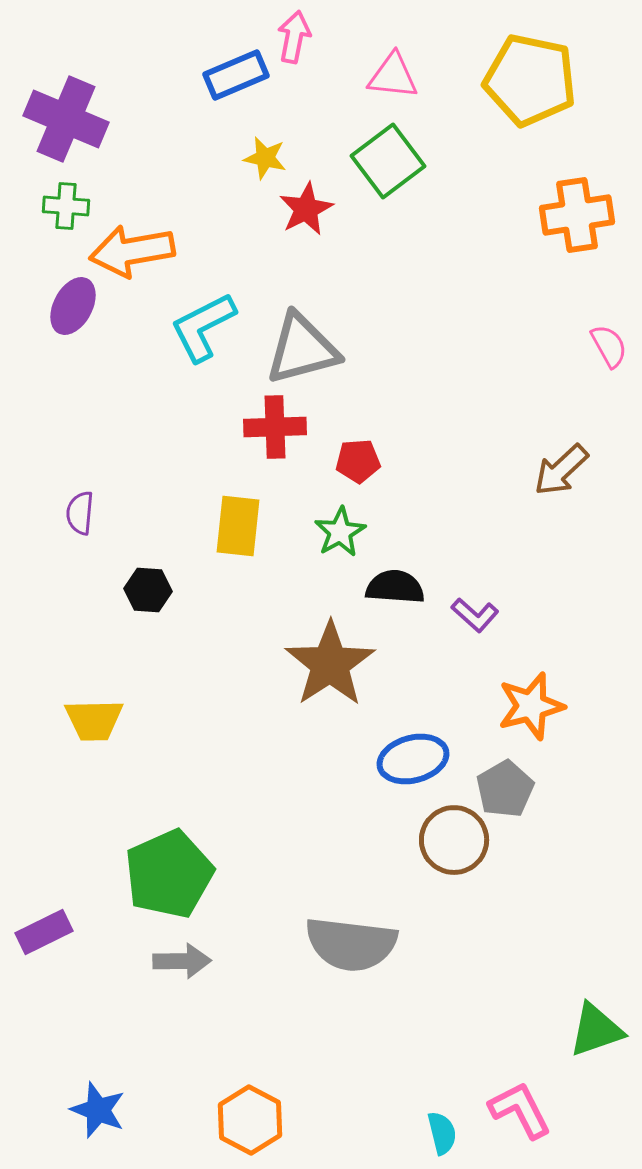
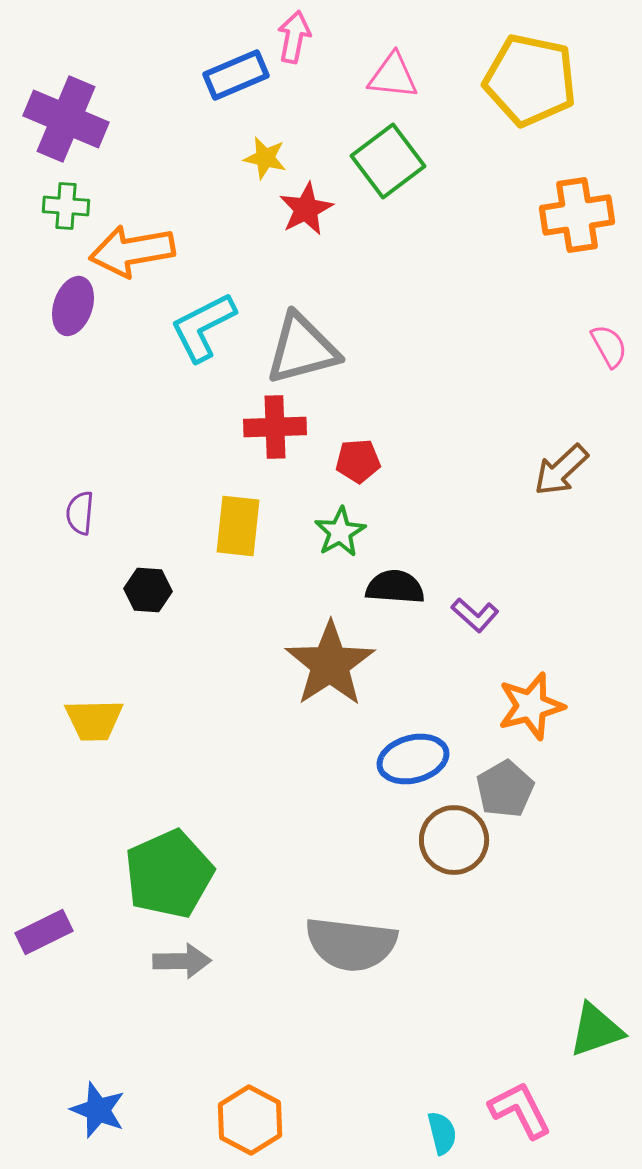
purple ellipse: rotated 10 degrees counterclockwise
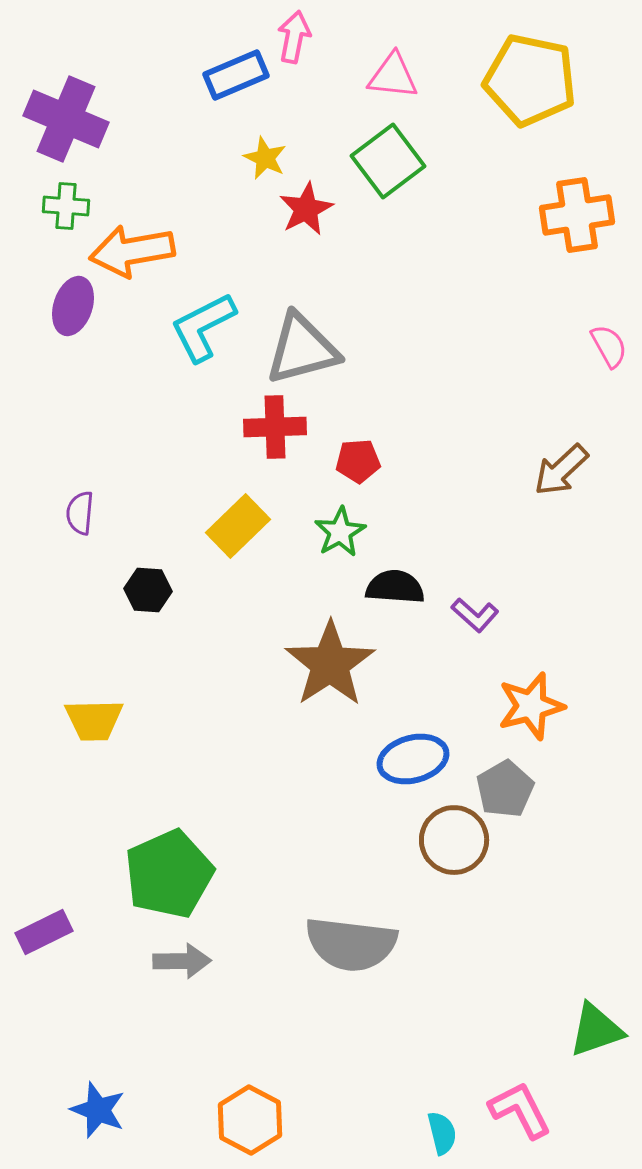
yellow star: rotated 12 degrees clockwise
yellow rectangle: rotated 40 degrees clockwise
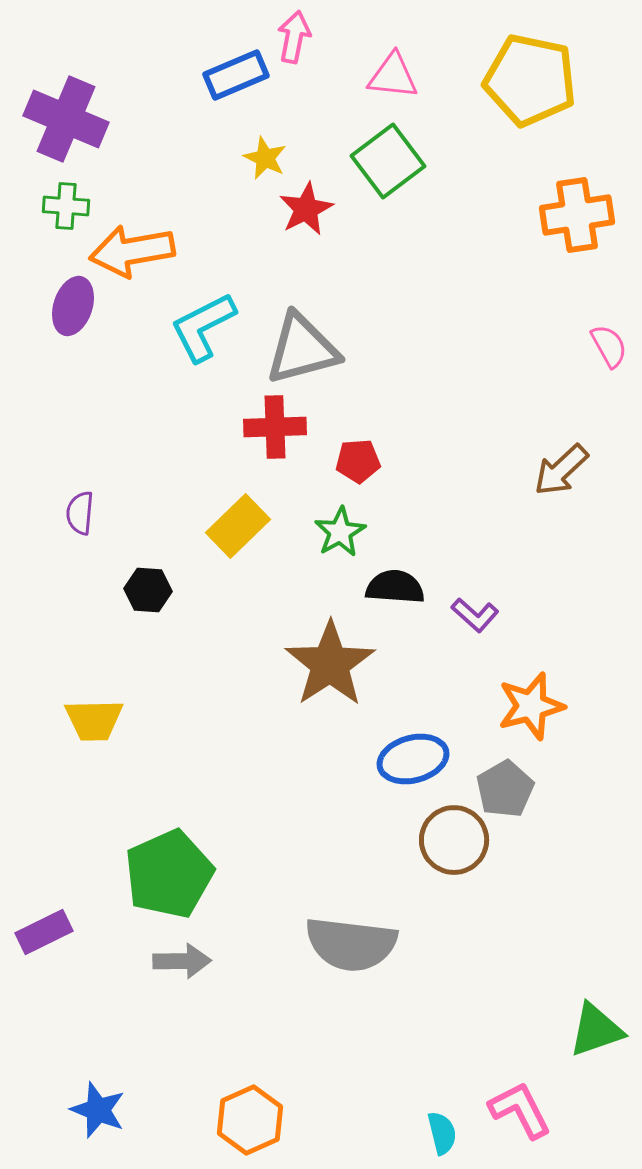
orange hexagon: rotated 8 degrees clockwise
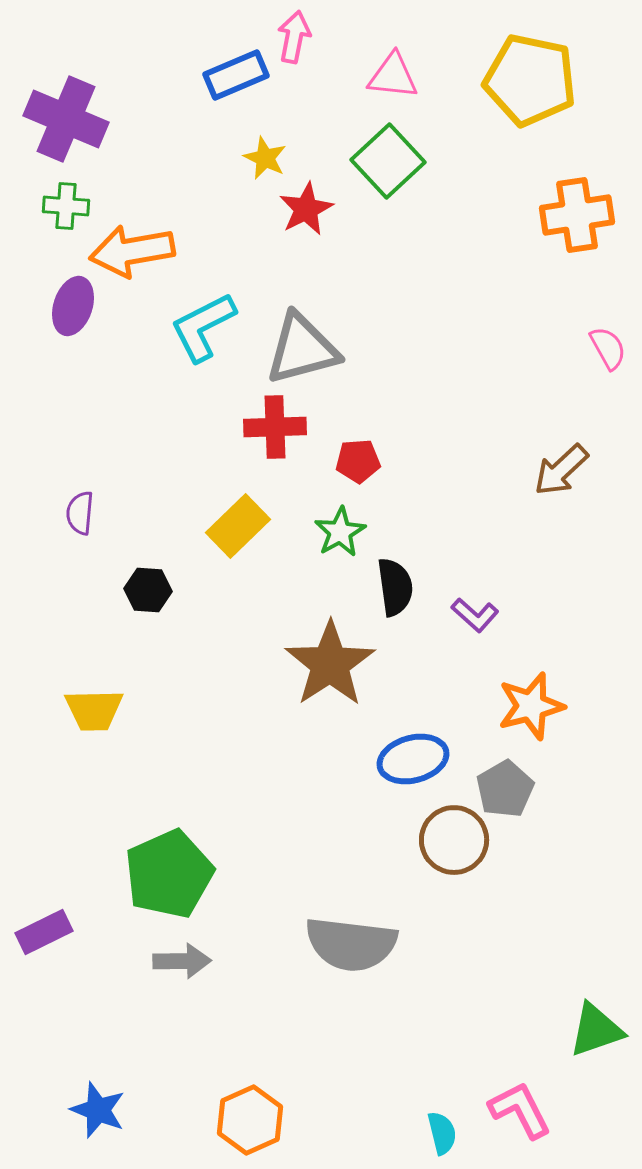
green square: rotated 6 degrees counterclockwise
pink semicircle: moved 1 px left, 2 px down
black semicircle: rotated 78 degrees clockwise
yellow trapezoid: moved 10 px up
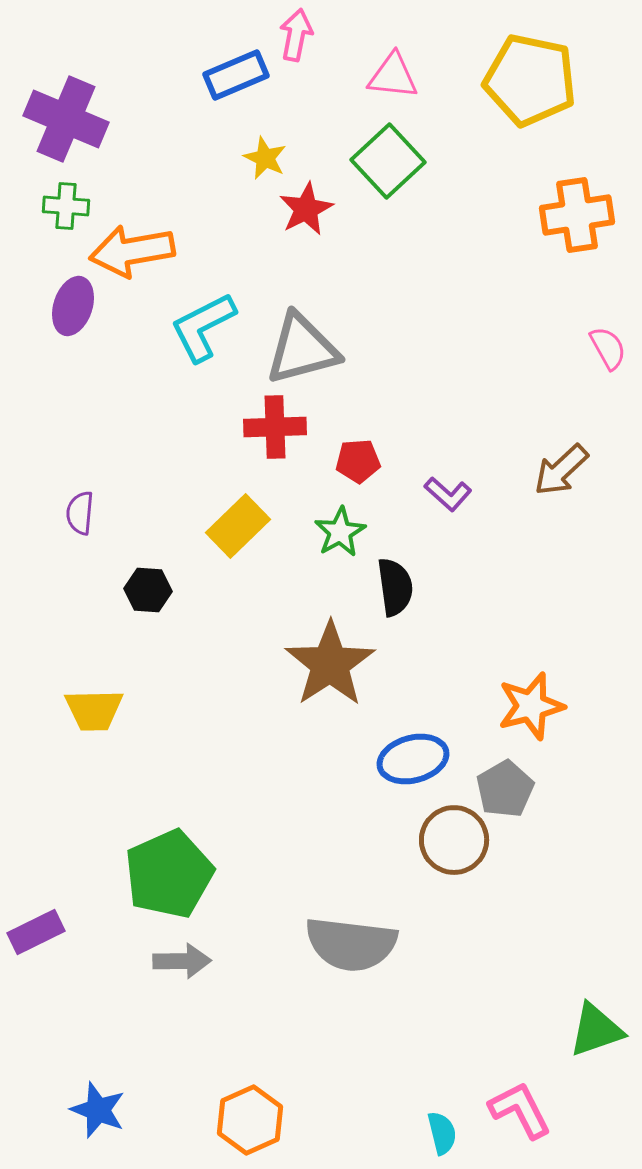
pink arrow: moved 2 px right, 2 px up
purple L-shape: moved 27 px left, 121 px up
purple rectangle: moved 8 px left
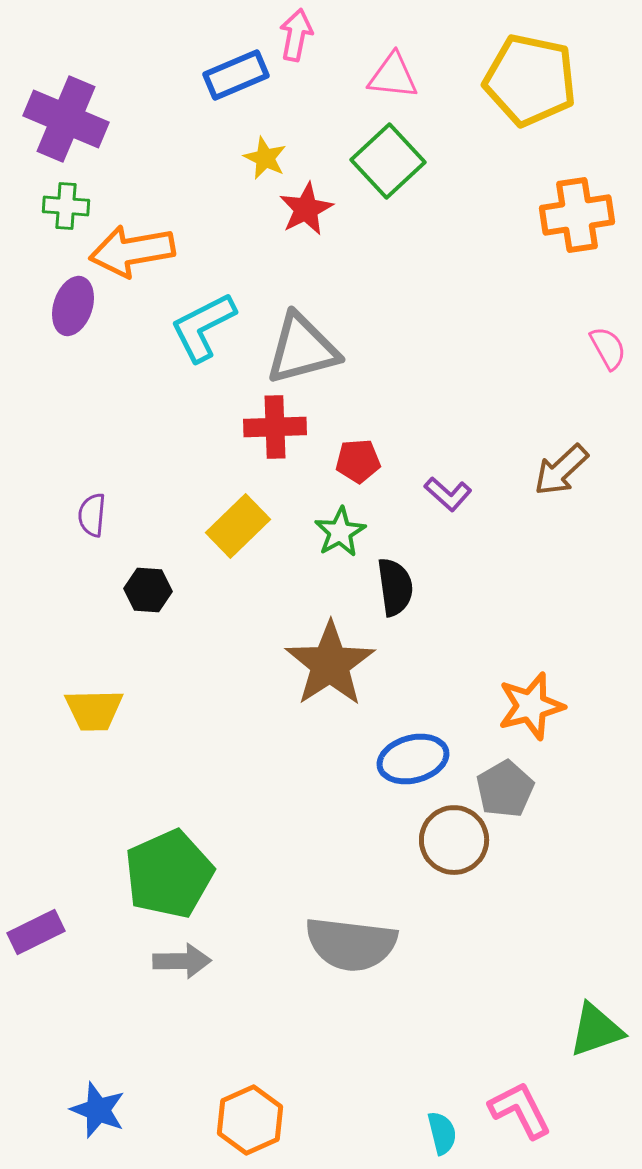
purple semicircle: moved 12 px right, 2 px down
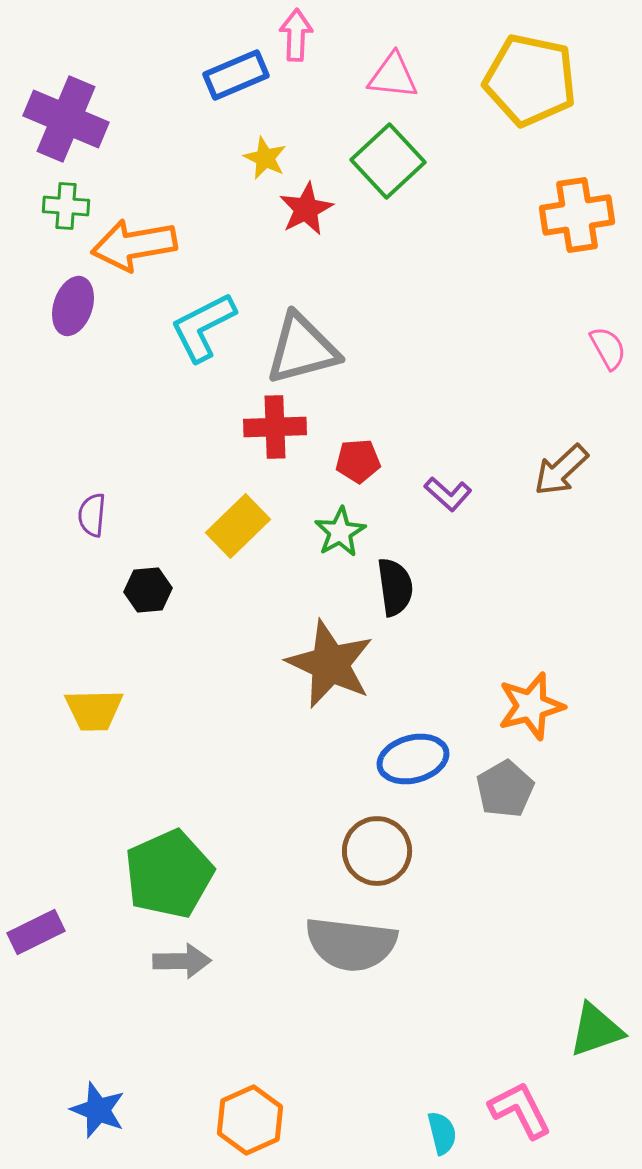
pink arrow: rotated 9 degrees counterclockwise
orange arrow: moved 2 px right, 6 px up
black hexagon: rotated 9 degrees counterclockwise
brown star: rotated 14 degrees counterclockwise
brown circle: moved 77 px left, 11 px down
